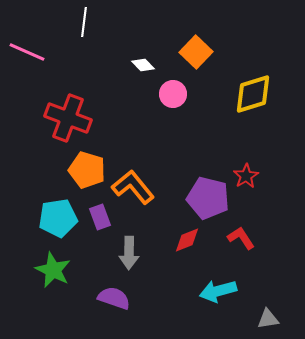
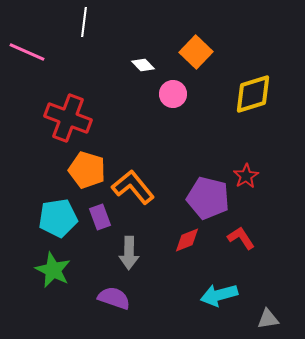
cyan arrow: moved 1 px right, 4 px down
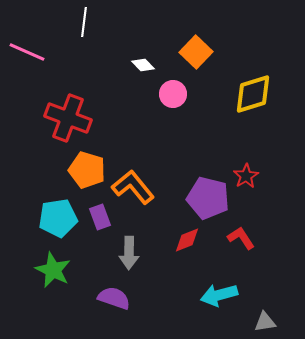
gray triangle: moved 3 px left, 3 px down
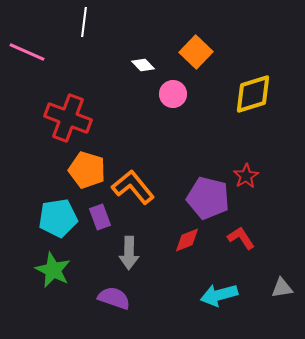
gray triangle: moved 17 px right, 34 px up
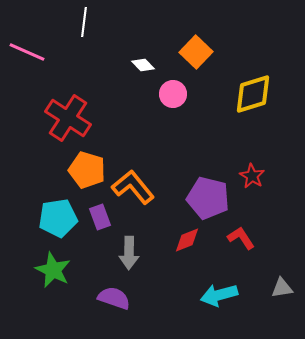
red cross: rotated 12 degrees clockwise
red star: moved 6 px right; rotated 10 degrees counterclockwise
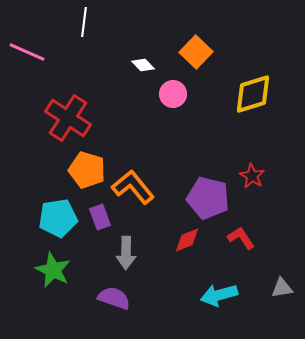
gray arrow: moved 3 px left
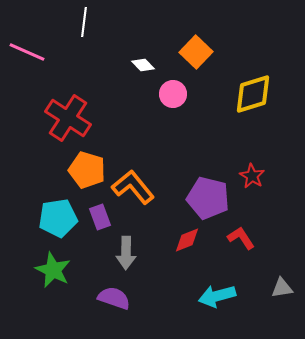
cyan arrow: moved 2 px left, 1 px down
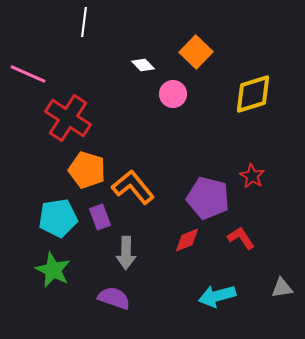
pink line: moved 1 px right, 22 px down
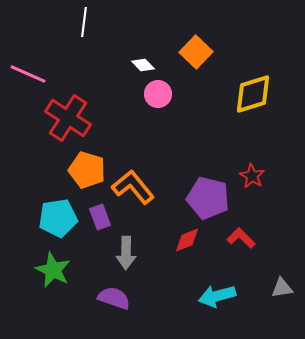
pink circle: moved 15 px left
red L-shape: rotated 12 degrees counterclockwise
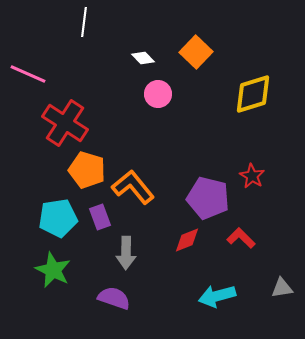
white diamond: moved 7 px up
red cross: moved 3 px left, 5 px down
